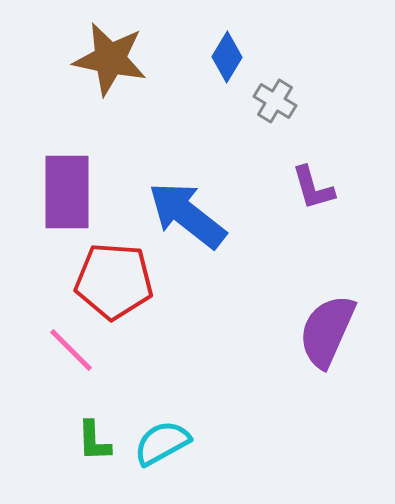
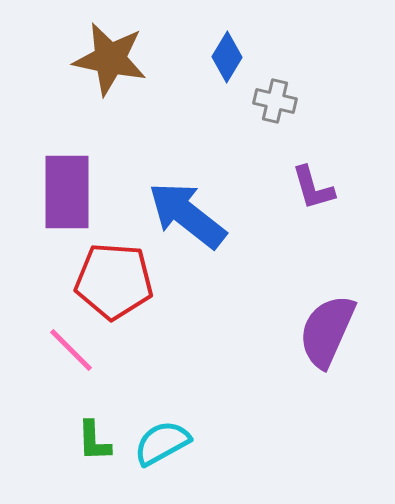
gray cross: rotated 18 degrees counterclockwise
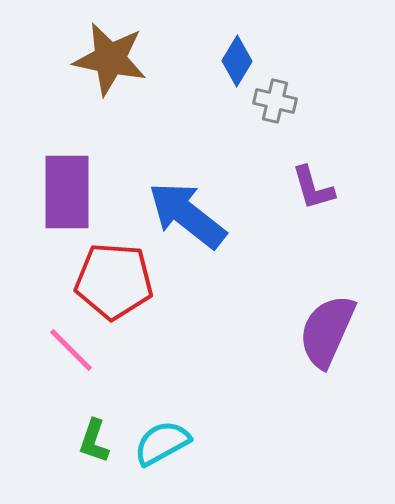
blue diamond: moved 10 px right, 4 px down
green L-shape: rotated 21 degrees clockwise
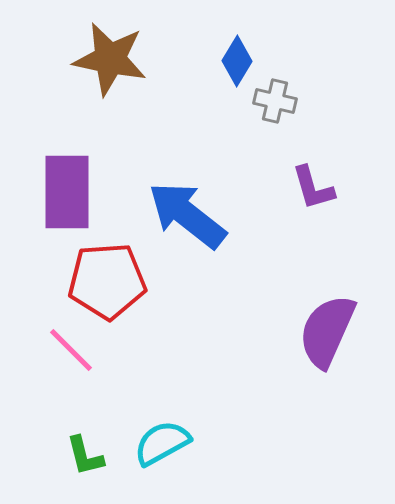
red pentagon: moved 7 px left; rotated 8 degrees counterclockwise
green L-shape: moved 9 px left, 15 px down; rotated 33 degrees counterclockwise
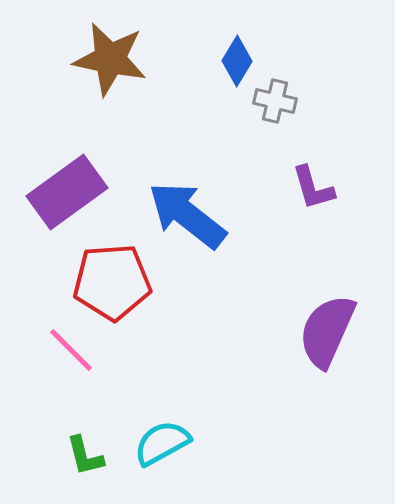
purple rectangle: rotated 54 degrees clockwise
red pentagon: moved 5 px right, 1 px down
